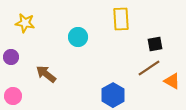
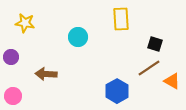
black square: rotated 28 degrees clockwise
brown arrow: rotated 35 degrees counterclockwise
blue hexagon: moved 4 px right, 4 px up
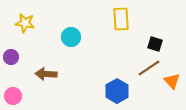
cyan circle: moved 7 px left
orange triangle: rotated 18 degrees clockwise
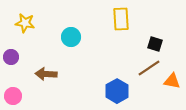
orange triangle: rotated 36 degrees counterclockwise
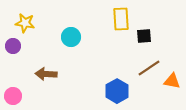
black square: moved 11 px left, 8 px up; rotated 21 degrees counterclockwise
purple circle: moved 2 px right, 11 px up
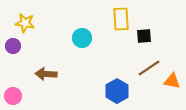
cyan circle: moved 11 px right, 1 px down
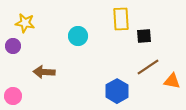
cyan circle: moved 4 px left, 2 px up
brown line: moved 1 px left, 1 px up
brown arrow: moved 2 px left, 2 px up
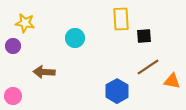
cyan circle: moved 3 px left, 2 px down
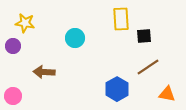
orange triangle: moved 5 px left, 13 px down
blue hexagon: moved 2 px up
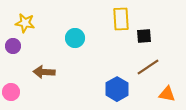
pink circle: moved 2 px left, 4 px up
